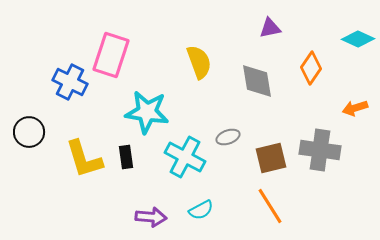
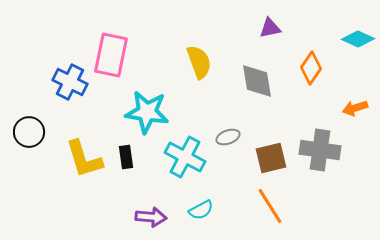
pink rectangle: rotated 6 degrees counterclockwise
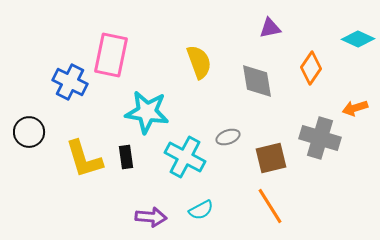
gray cross: moved 12 px up; rotated 9 degrees clockwise
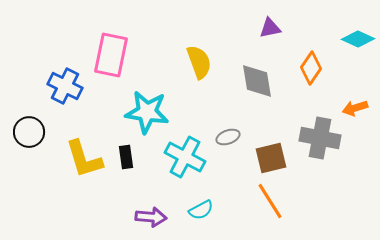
blue cross: moved 5 px left, 4 px down
gray cross: rotated 6 degrees counterclockwise
orange line: moved 5 px up
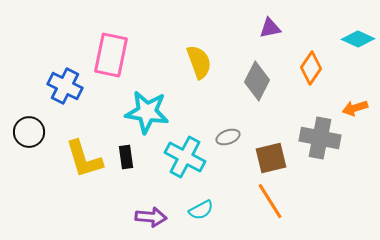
gray diamond: rotated 36 degrees clockwise
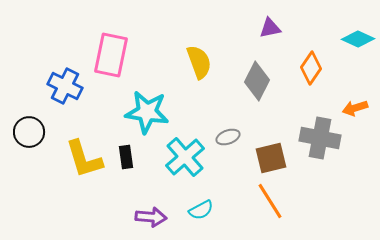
cyan cross: rotated 21 degrees clockwise
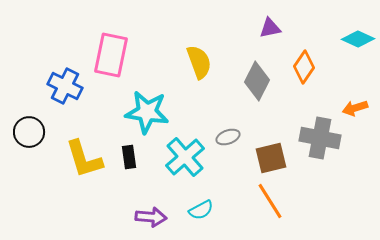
orange diamond: moved 7 px left, 1 px up
black rectangle: moved 3 px right
